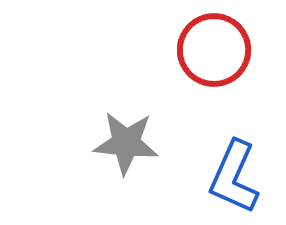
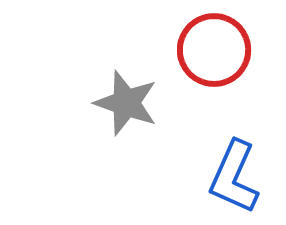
gray star: moved 40 px up; rotated 14 degrees clockwise
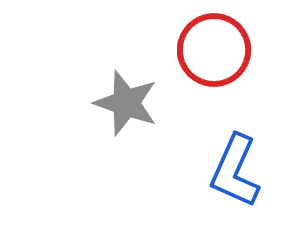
blue L-shape: moved 1 px right, 6 px up
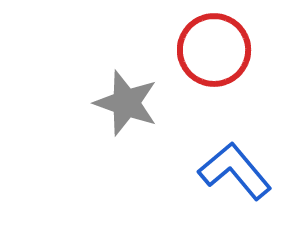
blue L-shape: rotated 116 degrees clockwise
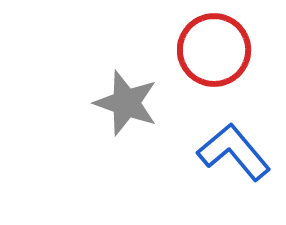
blue L-shape: moved 1 px left, 19 px up
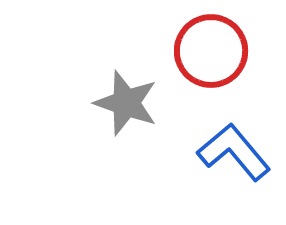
red circle: moved 3 px left, 1 px down
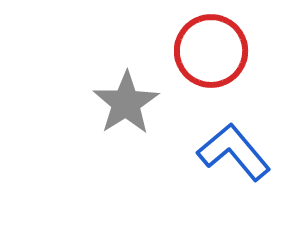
gray star: rotated 20 degrees clockwise
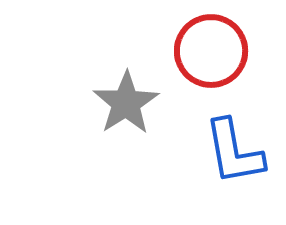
blue L-shape: rotated 150 degrees counterclockwise
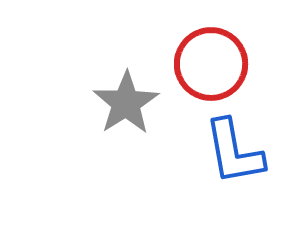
red circle: moved 13 px down
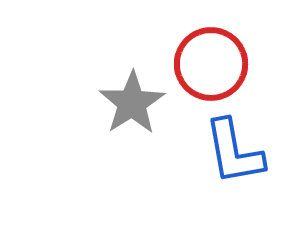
gray star: moved 6 px right
